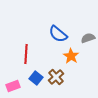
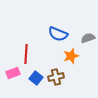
blue semicircle: rotated 18 degrees counterclockwise
orange star: rotated 21 degrees clockwise
brown cross: rotated 28 degrees clockwise
pink rectangle: moved 13 px up
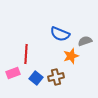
blue semicircle: moved 2 px right
gray semicircle: moved 3 px left, 3 px down
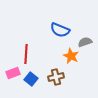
blue semicircle: moved 4 px up
gray semicircle: moved 1 px down
orange star: rotated 28 degrees counterclockwise
blue square: moved 5 px left, 1 px down
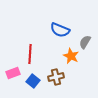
gray semicircle: rotated 40 degrees counterclockwise
red line: moved 4 px right
blue square: moved 2 px right, 2 px down
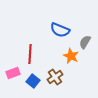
brown cross: moved 1 px left; rotated 21 degrees counterclockwise
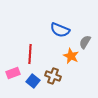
brown cross: moved 2 px left, 1 px up; rotated 35 degrees counterclockwise
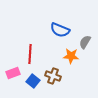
orange star: rotated 21 degrees counterclockwise
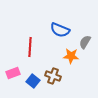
red line: moved 7 px up
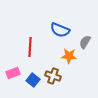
orange star: moved 2 px left
blue square: moved 1 px up
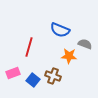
gray semicircle: moved 2 px down; rotated 80 degrees clockwise
red line: moved 1 px left; rotated 12 degrees clockwise
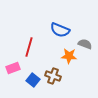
pink rectangle: moved 5 px up
